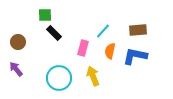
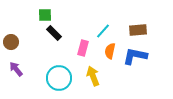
brown circle: moved 7 px left
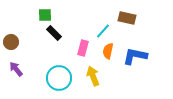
brown rectangle: moved 11 px left, 12 px up; rotated 18 degrees clockwise
orange semicircle: moved 2 px left
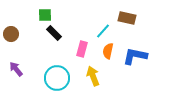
brown circle: moved 8 px up
pink rectangle: moved 1 px left, 1 px down
cyan circle: moved 2 px left
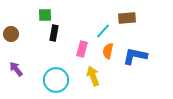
brown rectangle: rotated 18 degrees counterclockwise
black rectangle: rotated 56 degrees clockwise
cyan circle: moved 1 px left, 2 px down
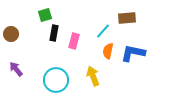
green square: rotated 16 degrees counterclockwise
pink rectangle: moved 8 px left, 8 px up
blue L-shape: moved 2 px left, 3 px up
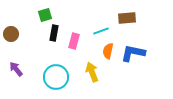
cyan line: moved 2 px left; rotated 28 degrees clockwise
yellow arrow: moved 1 px left, 4 px up
cyan circle: moved 3 px up
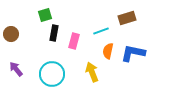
brown rectangle: rotated 12 degrees counterclockwise
cyan circle: moved 4 px left, 3 px up
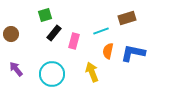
black rectangle: rotated 28 degrees clockwise
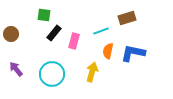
green square: moved 1 px left; rotated 24 degrees clockwise
yellow arrow: rotated 36 degrees clockwise
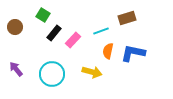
green square: moved 1 px left; rotated 24 degrees clockwise
brown circle: moved 4 px right, 7 px up
pink rectangle: moved 1 px left, 1 px up; rotated 28 degrees clockwise
yellow arrow: rotated 90 degrees clockwise
